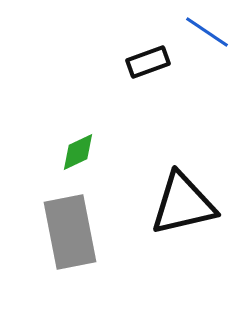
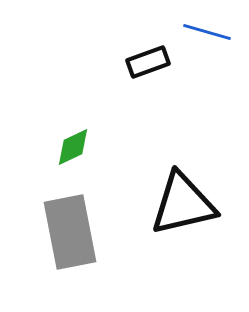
blue line: rotated 18 degrees counterclockwise
green diamond: moved 5 px left, 5 px up
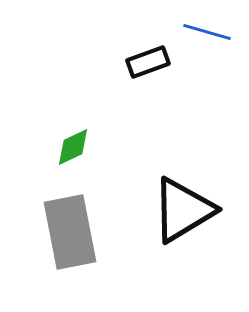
black triangle: moved 6 px down; rotated 18 degrees counterclockwise
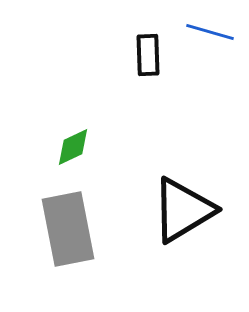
blue line: moved 3 px right
black rectangle: moved 7 px up; rotated 72 degrees counterclockwise
gray rectangle: moved 2 px left, 3 px up
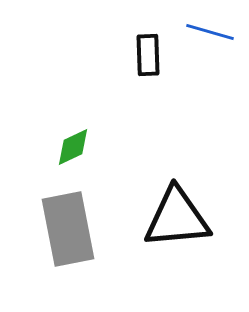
black triangle: moved 6 px left, 8 px down; rotated 26 degrees clockwise
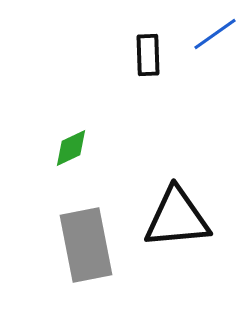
blue line: moved 5 px right, 2 px down; rotated 51 degrees counterclockwise
green diamond: moved 2 px left, 1 px down
gray rectangle: moved 18 px right, 16 px down
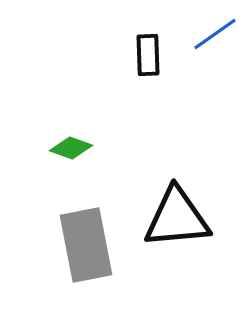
green diamond: rotated 45 degrees clockwise
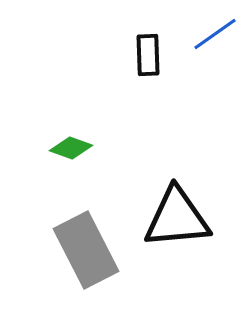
gray rectangle: moved 5 px down; rotated 16 degrees counterclockwise
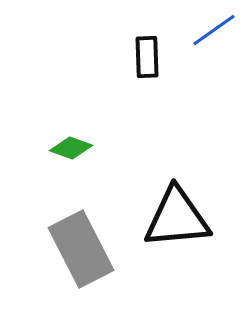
blue line: moved 1 px left, 4 px up
black rectangle: moved 1 px left, 2 px down
gray rectangle: moved 5 px left, 1 px up
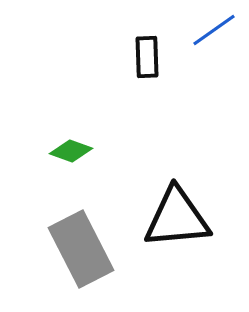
green diamond: moved 3 px down
